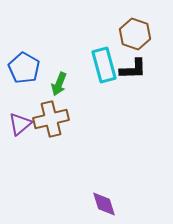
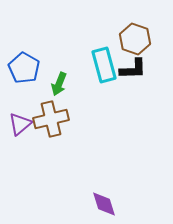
brown hexagon: moved 5 px down
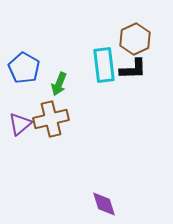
brown hexagon: rotated 16 degrees clockwise
cyan rectangle: rotated 8 degrees clockwise
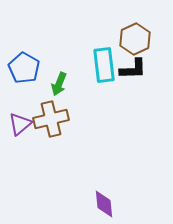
purple diamond: rotated 12 degrees clockwise
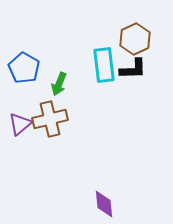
brown cross: moved 1 px left
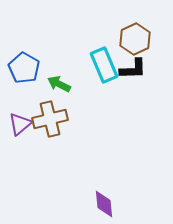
cyan rectangle: rotated 16 degrees counterclockwise
green arrow: rotated 95 degrees clockwise
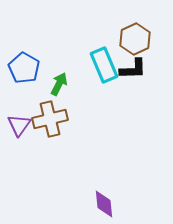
green arrow: rotated 90 degrees clockwise
purple triangle: moved 1 px left, 1 px down; rotated 15 degrees counterclockwise
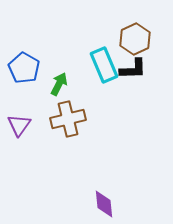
brown cross: moved 18 px right
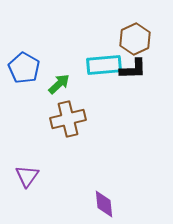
cyan rectangle: rotated 72 degrees counterclockwise
green arrow: rotated 20 degrees clockwise
purple triangle: moved 8 px right, 51 px down
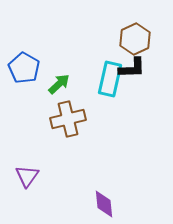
cyan rectangle: moved 6 px right, 14 px down; rotated 72 degrees counterclockwise
black L-shape: moved 1 px left, 1 px up
